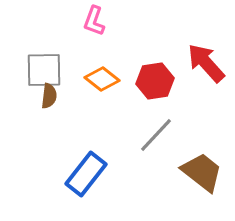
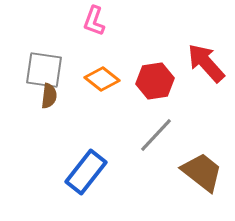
gray square: rotated 9 degrees clockwise
blue rectangle: moved 2 px up
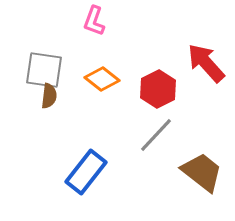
red hexagon: moved 3 px right, 8 px down; rotated 18 degrees counterclockwise
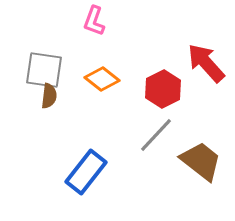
red hexagon: moved 5 px right
brown trapezoid: moved 1 px left, 11 px up
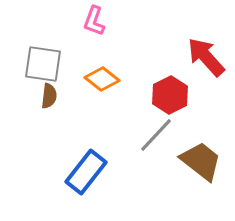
red arrow: moved 6 px up
gray square: moved 1 px left, 6 px up
red hexagon: moved 7 px right, 6 px down
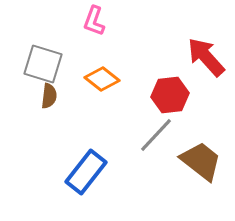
gray square: rotated 9 degrees clockwise
red hexagon: rotated 21 degrees clockwise
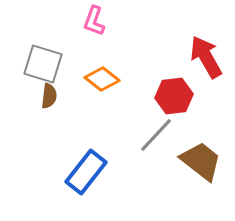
red arrow: rotated 12 degrees clockwise
red hexagon: moved 4 px right, 1 px down
